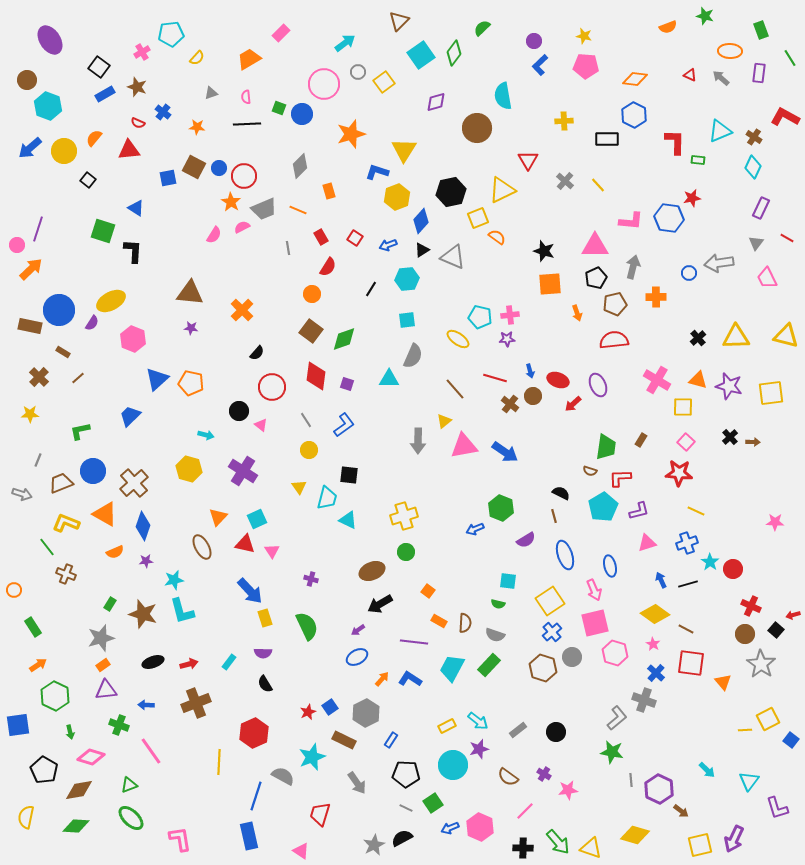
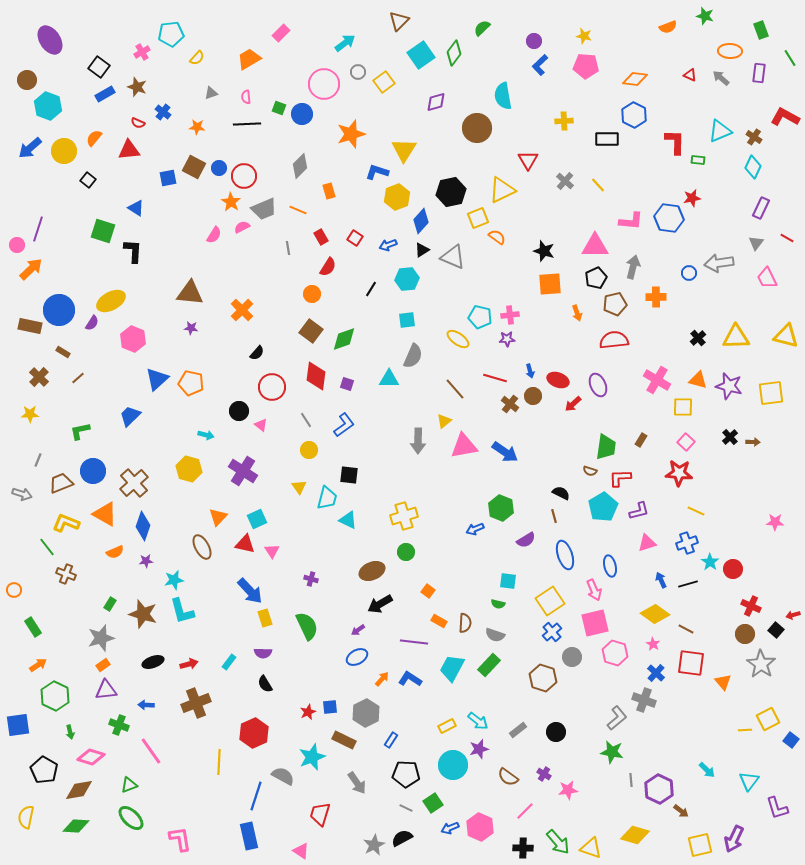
brown hexagon at (543, 668): moved 10 px down
blue square at (330, 707): rotated 28 degrees clockwise
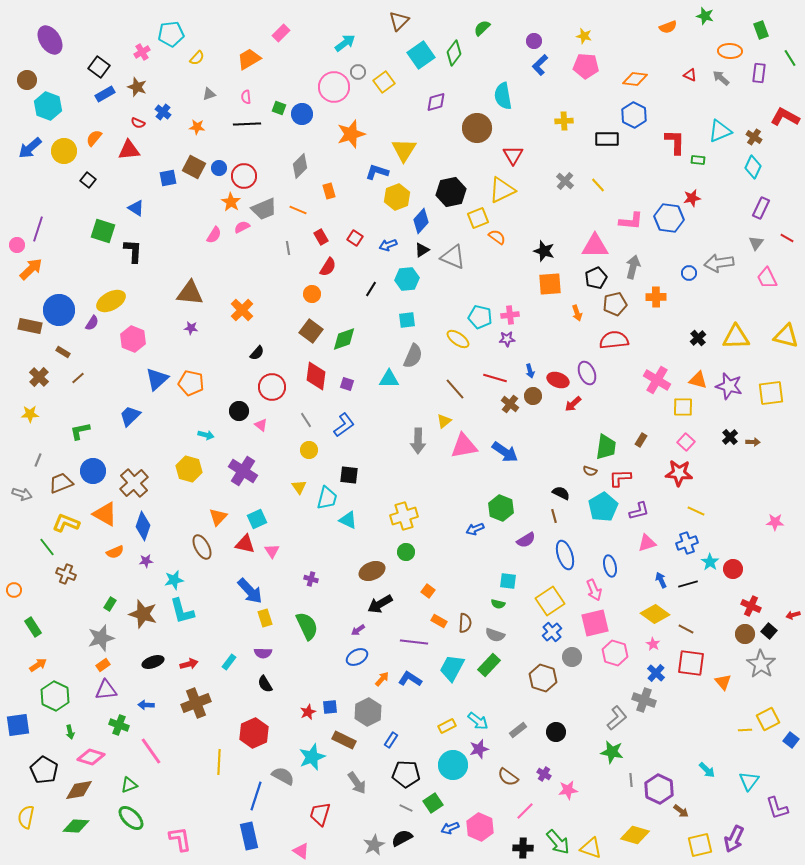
pink circle at (324, 84): moved 10 px right, 3 px down
gray triangle at (211, 93): moved 2 px left, 1 px down
red triangle at (528, 160): moved 15 px left, 5 px up
purple ellipse at (598, 385): moved 11 px left, 12 px up
black square at (776, 630): moved 7 px left, 1 px down
gray hexagon at (366, 713): moved 2 px right, 1 px up
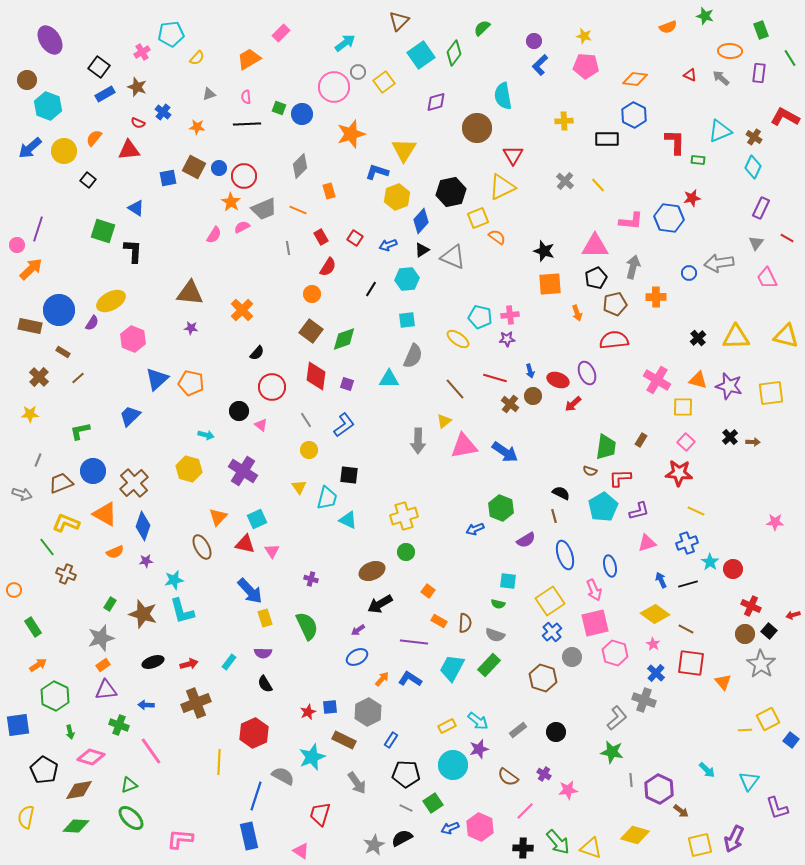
yellow triangle at (502, 190): moved 3 px up
pink L-shape at (180, 839): rotated 76 degrees counterclockwise
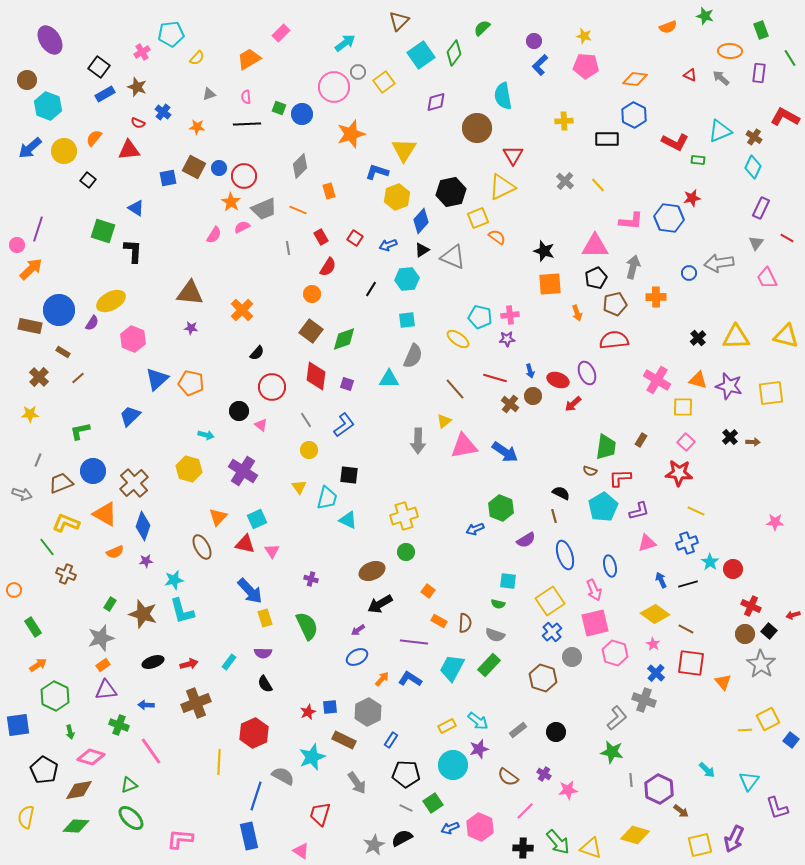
red L-shape at (675, 142): rotated 116 degrees clockwise
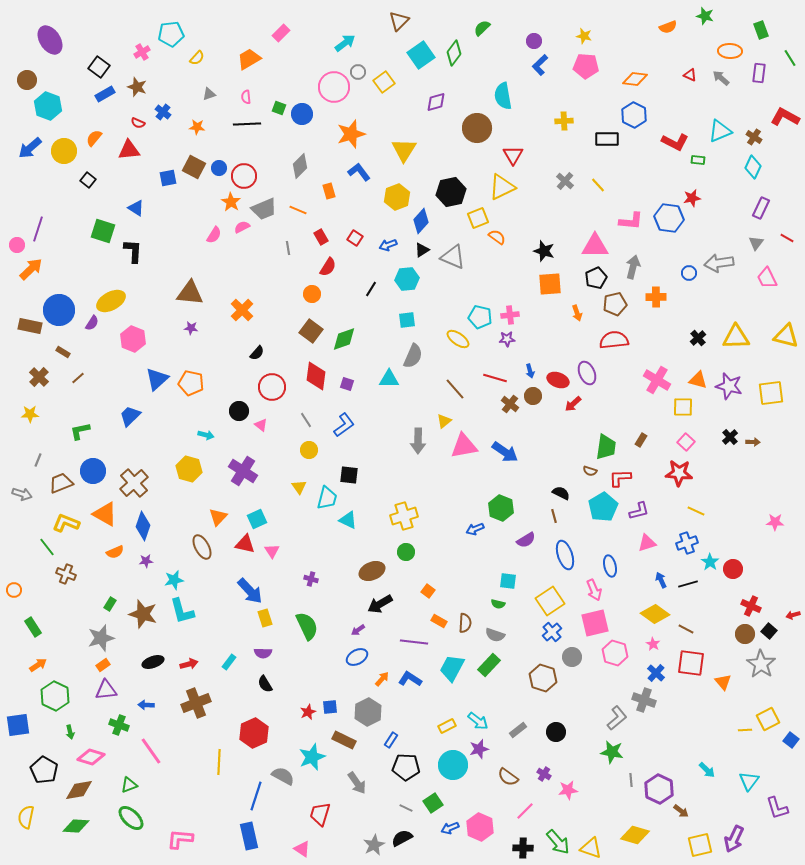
blue L-shape at (377, 172): moved 18 px left; rotated 35 degrees clockwise
black pentagon at (406, 774): moved 7 px up
pink triangle at (301, 851): moved 1 px right, 2 px up
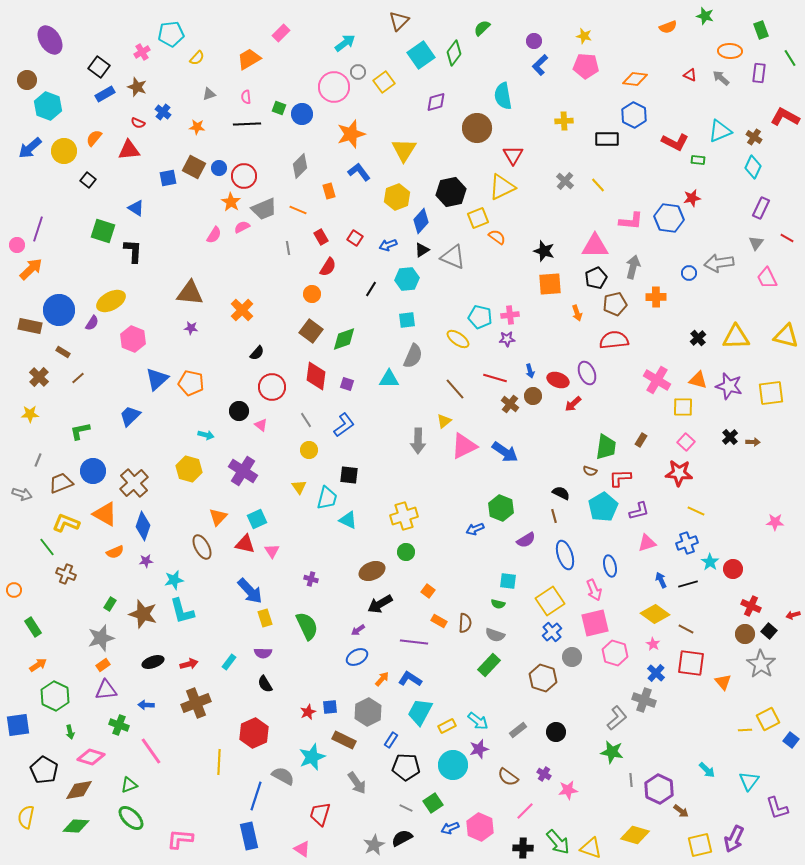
pink triangle at (464, 446): rotated 16 degrees counterclockwise
cyan trapezoid at (452, 668): moved 32 px left, 44 px down
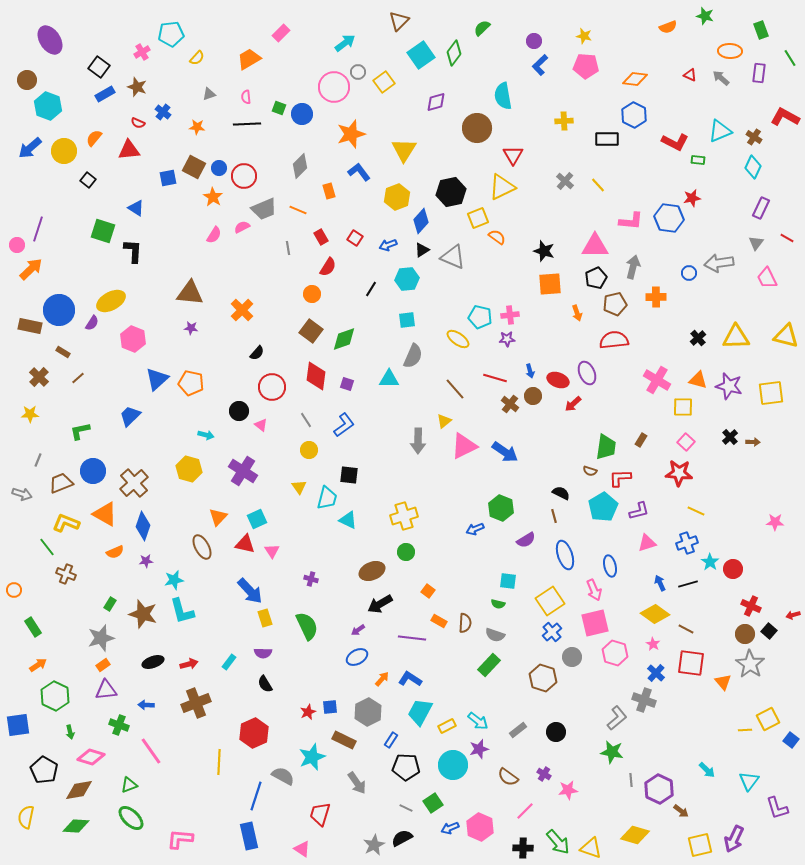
orange star at (231, 202): moved 18 px left, 5 px up
blue arrow at (661, 580): moved 1 px left, 3 px down
purple line at (414, 642): moved 2 px left, 4 px up
gray star at (761, 664): moved 11 px left
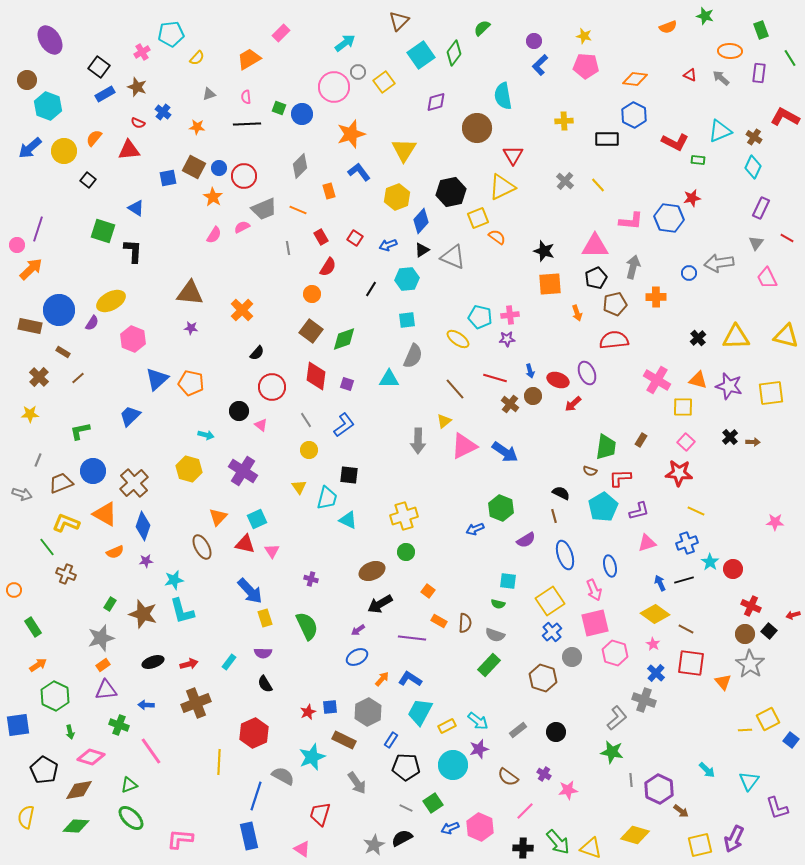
black line at (688, 584): moved 4 px left, 4 px up
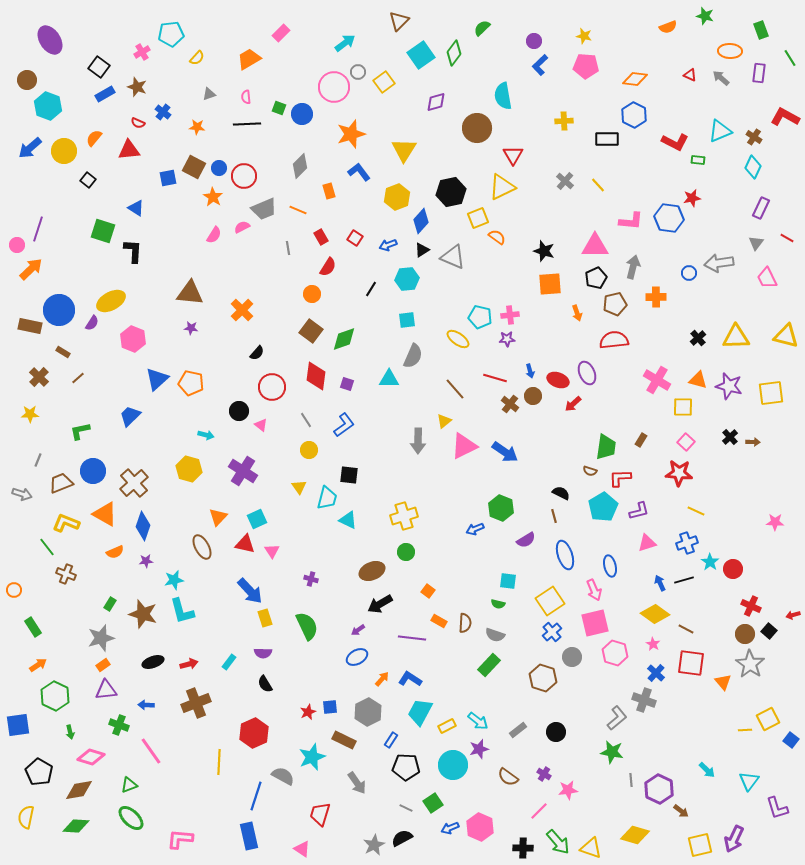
black pentagon at (44, 770): moved 5 px left, 2 px down
pink line at (525, 811): moved 14 px right
